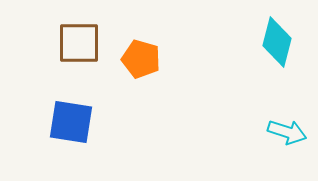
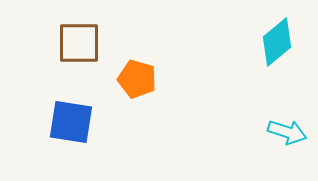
cyan diamond: rotated 36 degrees clockwise
orange pentagon: moved 4 px left, 20 px down
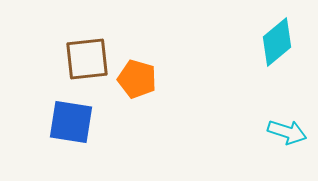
brown square: moved 8 px right, 16 px down; rotated 6 degrees counterclockwise
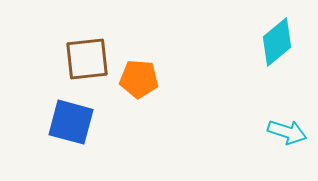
orange pentagon: moved 2 px right; rotated 12 degrees counterclockwise
blue square: rotated 6 degrees clockwise
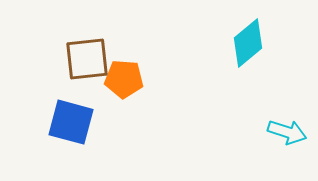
cyan diamond: moved 29 px left, 1 px down
orange pentagon: moved 15 px left
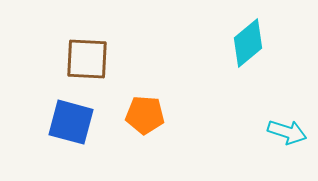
brown square: rotated 9 degrees clockwise
orange pentagon: moved 21 px right, 36 px down
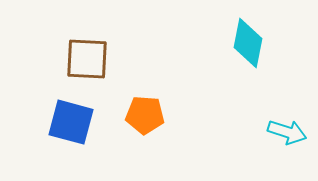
cyan diamond: rotated 39 degrees counterclockwise
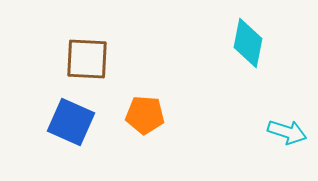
blue square: rotated 9 degrees clockwise
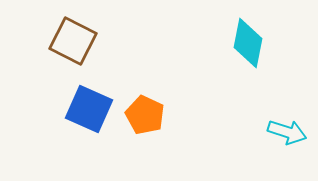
brown square: moved 14 px left, 18 px up; rotated 24 degrees clockwise
orange pentagon: rotated 21 degrees clockwise
blue square: moved 18 px right, 13 px up
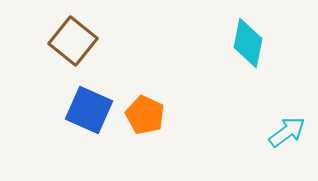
brown square: rotated 12 degrees clockwise
blue square: moved 1 px down
cyan arrow: rotated 54 degrees counterclockwise
